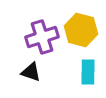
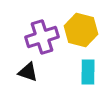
black triangle: moved 3 px left
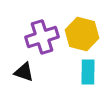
yellow hexagon: moved 1 px right, 4 px down
black triangle: moved 4 px left
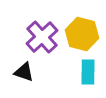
purple cross: rotated 24 degrees counterclockwise
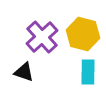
yellow hexagon: moved 1 px right
